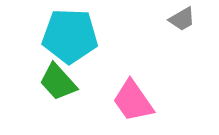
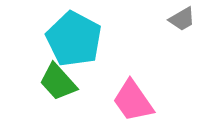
cyan pentagon: moved 4 px right, 3 px down; rotated 26 degrees clockwise
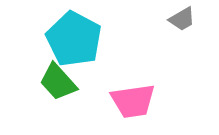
pink trapezoid: rotated 63 degrees counterclockwise
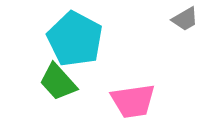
gray trapezoid: moved 3 px right
cyan pentagon: moved 1 px right
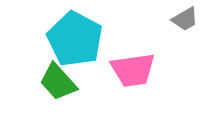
pink trapezoid: moved 31 px up
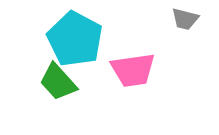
gray trapezoid: rotated 44 degrees clockwise
